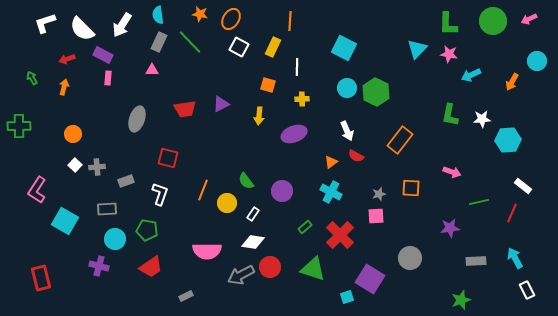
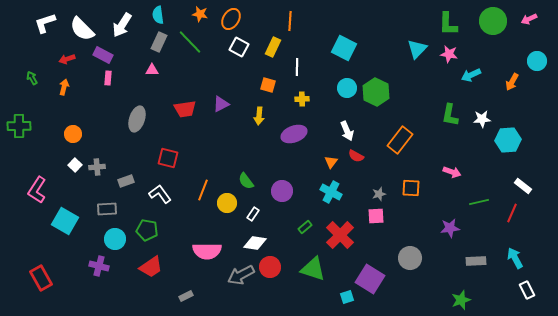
orange triangle at (331, 162): rotated 16 degrees counterclockwise
white L-shape at (160, 194): rotated 55 degrees counterclockwise
white diamond at (253, 242): moved 2 px right, 1 px down
red rectangle at (41, 278): rotated 15 degrees counterclockwise
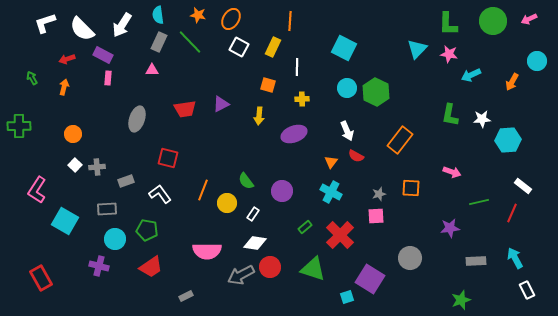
orange star at (200, 14): moved 2 px left, 1 px down
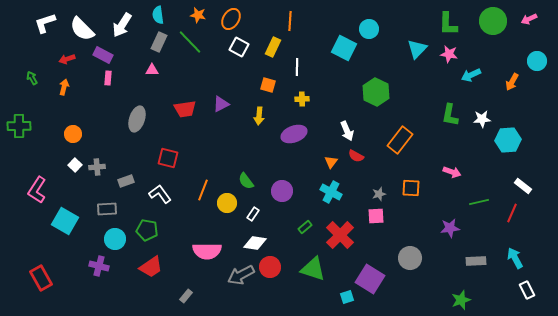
cyan circle at (347, 88): moved 22 px right, 59 px up
gray rectangle at (186, 296): rotated 24 degrees counterclockwise
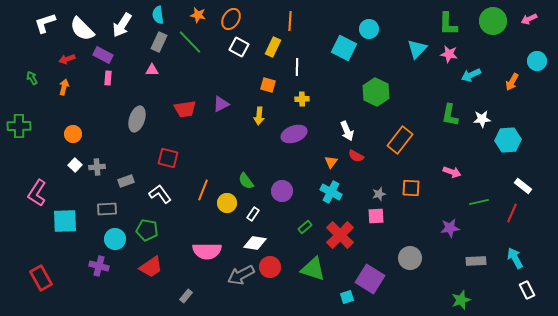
pink L-shape at (37, 190): moved 3 px down
cyan square at (65, 221): rotated 32 degrees counterclockwise
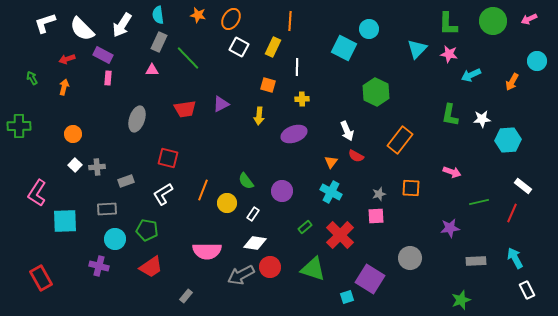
green line at (190, 42): moved 2 px left, 16 px down
white L-shape at (160, 194): moved 3 px right; rotated 85 degrees counterclockwise
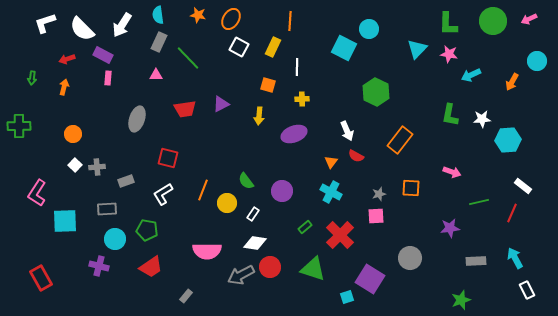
pink triangle at (152, 70): moved 4 px right, 5 px down
green arrow at (32, 78): rotated 144 degrees counterclockwise
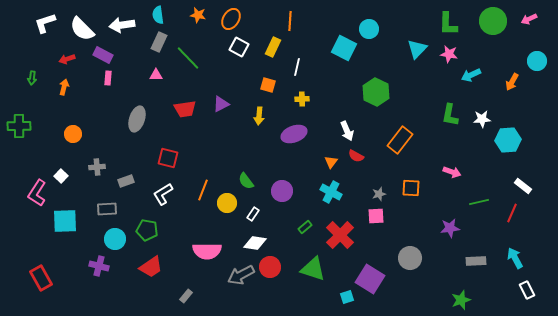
white arrow at (122, 25): rotated 50 degrees clockwise
white line at (297, 67): rotated 12 degrees clockwise
white square at (75, 165): moved 14 px left, 11 px down
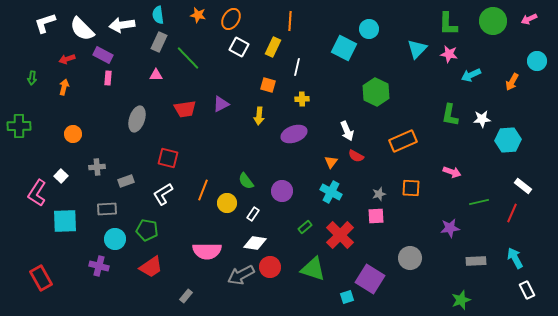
orange rectangle at (400, 140): moved 3 px right, 1 px down; rotated 28 degrees clockwise
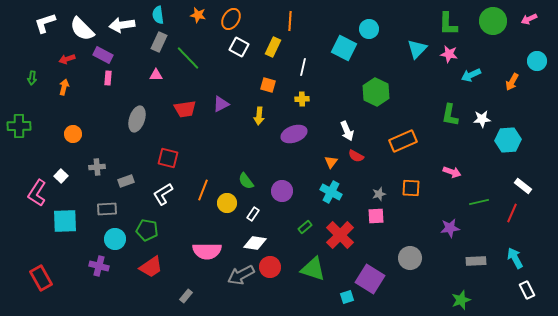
white line at (297, 67): moved 6 px right
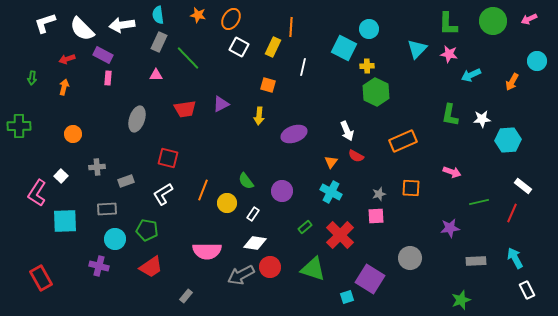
orange line at (290, 21): moved 1 px right, 6 px down
yellow cross at (302, 99): moved 65 px right, 33 px up
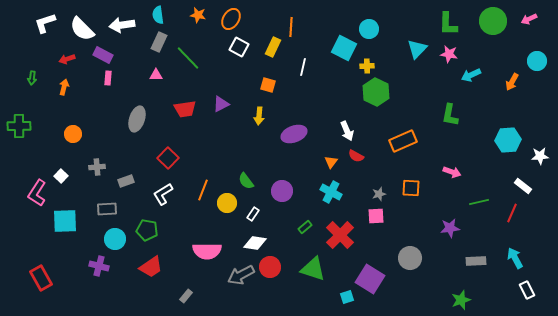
white star at (482, 119): moved 58 px right, 37 px down
red square at (168, 158): rotated 30 degrees clockwise
